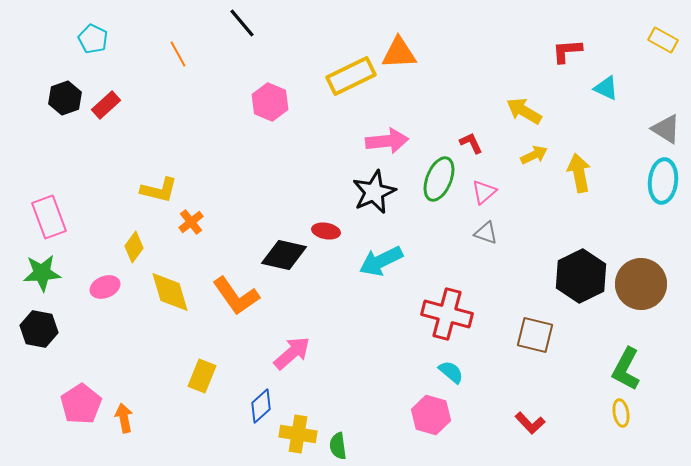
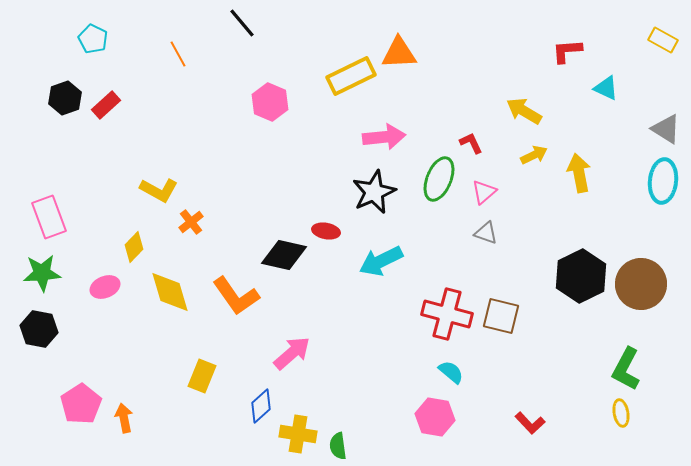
pink arrow at (387, 141): moved 3 px left, 4 px up
yellow L-shape at (159, 190): rotated 15 degrees clockwise
yellow diamond at (134, 247): rotated 8 degrees clockwise
brown square at (535, 335): moved 34 px left, 19 px up
pink hexagon at (431, 415): moved 4 px right, 2 px down; rotated 6 degrees counterclockwise
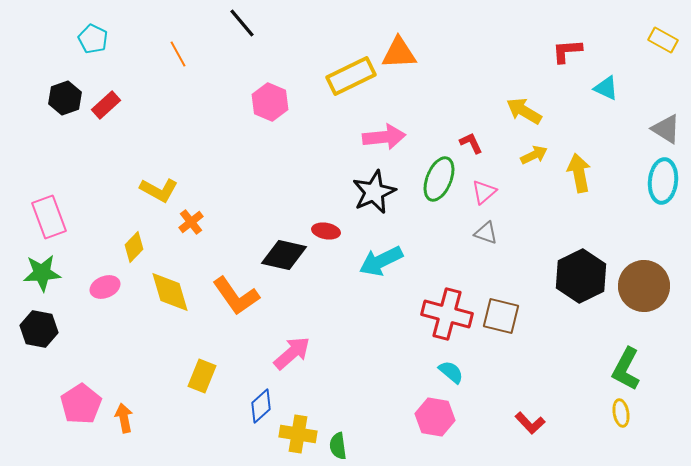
brown circle at (641, 284): moved 3 px right, 2 px down
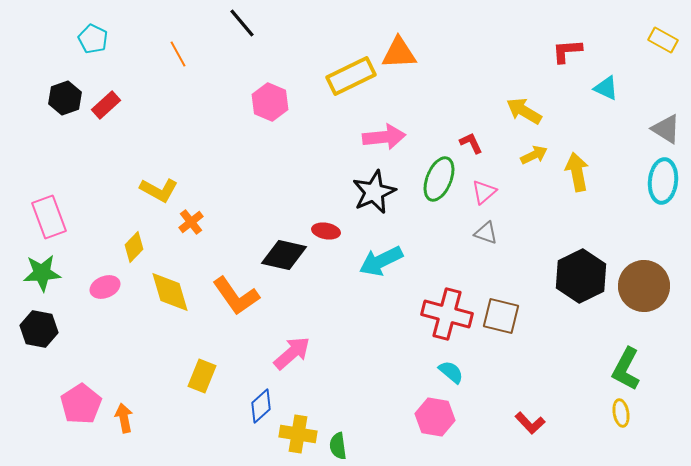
yellow arrow at (579, 173): moved 2 px left, 1 px up
